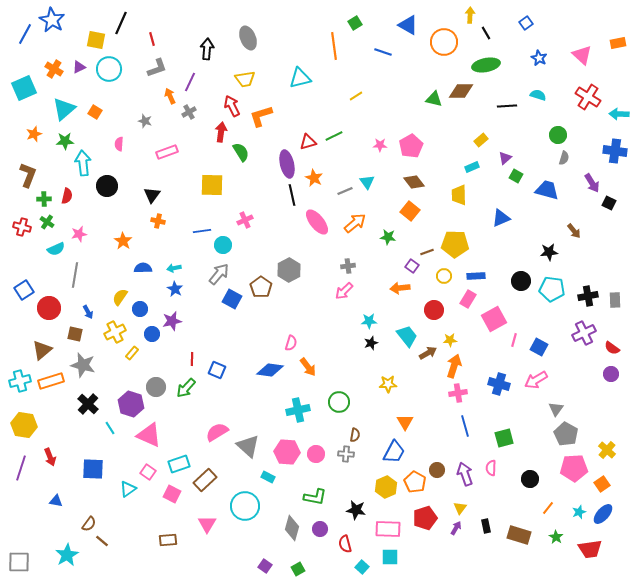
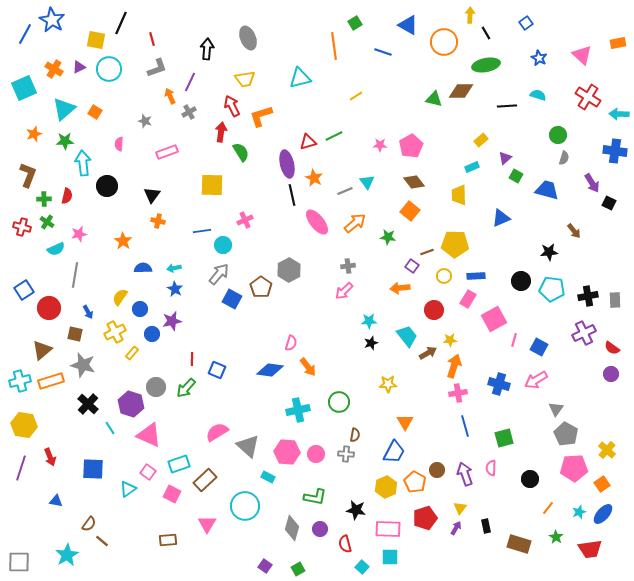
brown rectangle at (519, 535): moved 9 px down
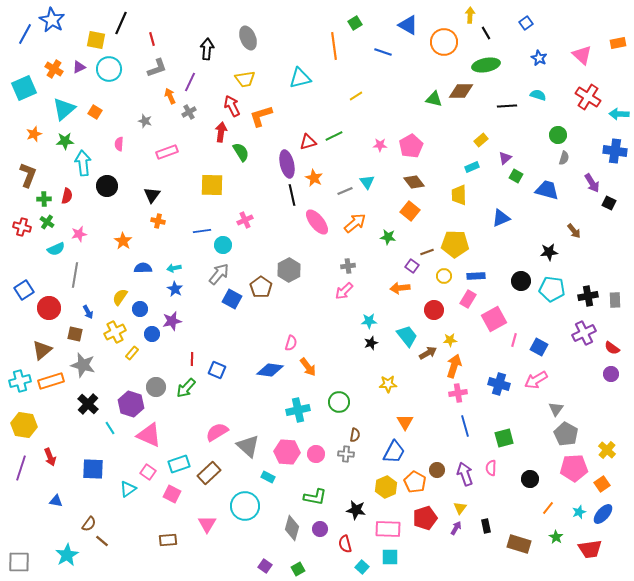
brown rectangle at (205, 480): moved 4 px right, 7 px up
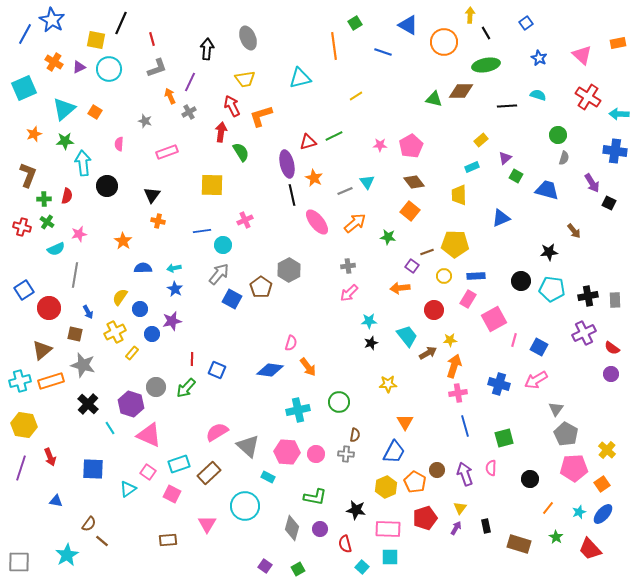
orange cross at (54, 69): moved 7 px up
pink arrow at (344, 291): moved 5 px right, 2 px down
red trapezoid at (590, 549): rotated 55 degrees clockwise
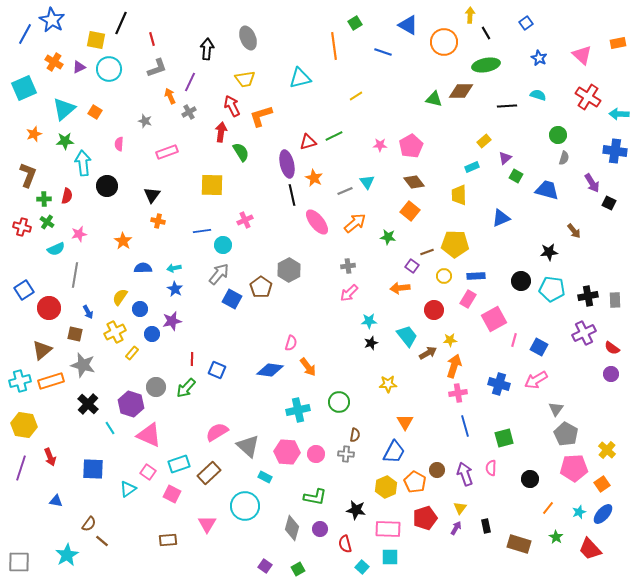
yellow rectangle at (481, 140): moved 3 px right, 1 px down
cyan rectangle at (268, 477): moved 3 px left
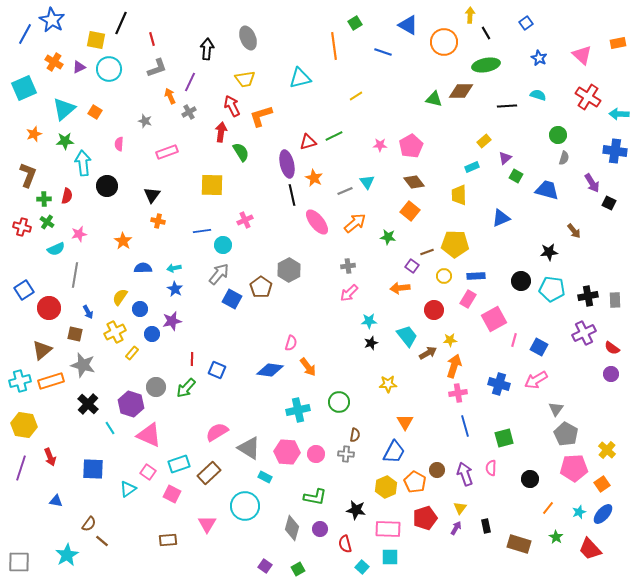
gray triangle at (248, 446): moved 1 px right, 2 px down; rotated 10 degrees counterclockwise
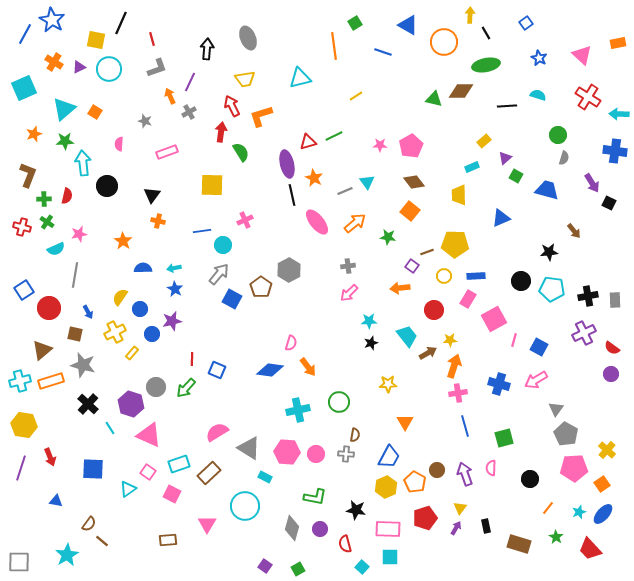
blue trapezoid at (394, 452): moved 5 px left, 5 px down
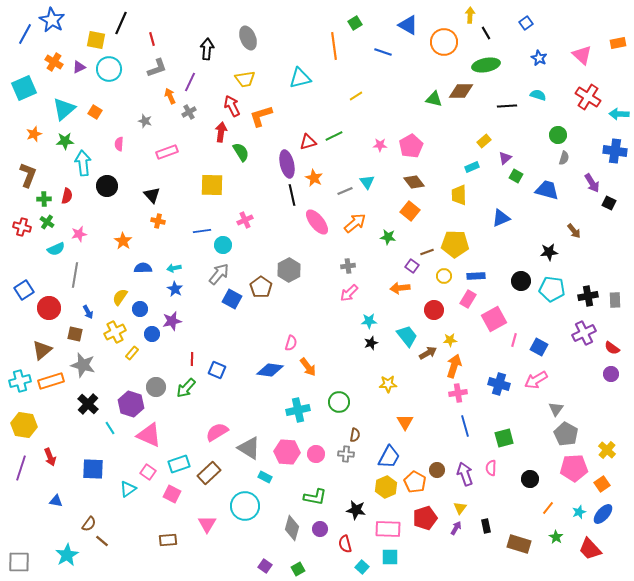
black triangle at (152, 195): rotated 18 degrees counterclockwise
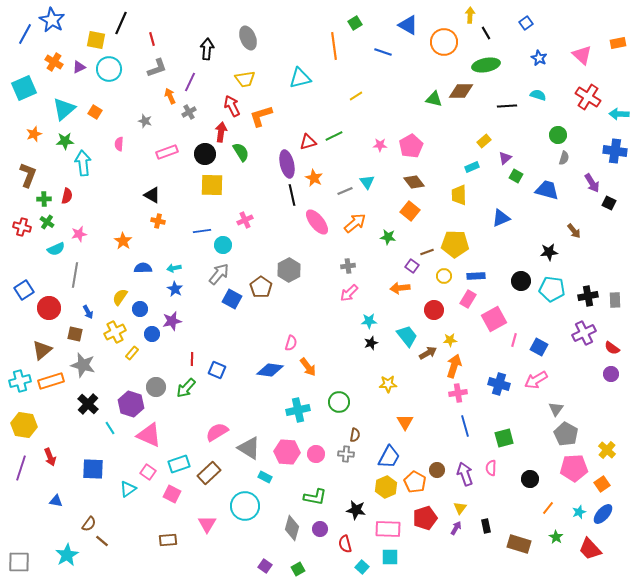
black circle at (107, 186): moved 98 px right, 32 px up
black triangle at (152, 195): rotated 18 degrees counterclockwise
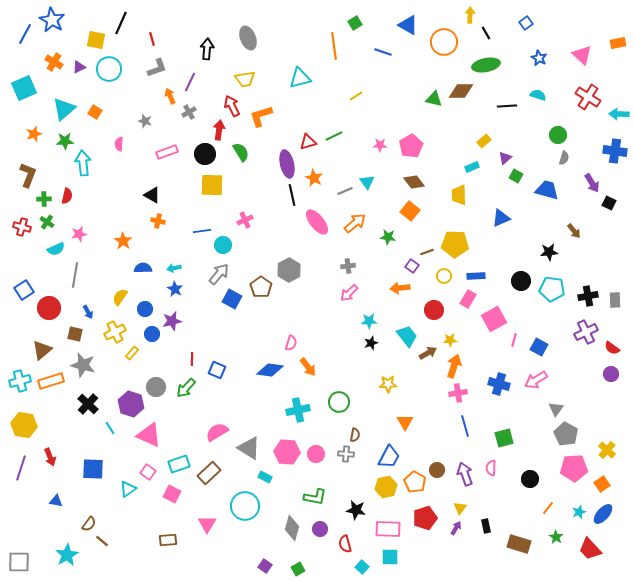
red arrow at (221, 132): moved 2 px left, 2 px up
blue circle at (140, 309): moved 5 px right
purple cross at (584, 333): moved 2 px right, 1 px up
yellow hexagon at (386, 487): rotated 10 degrees clockwise
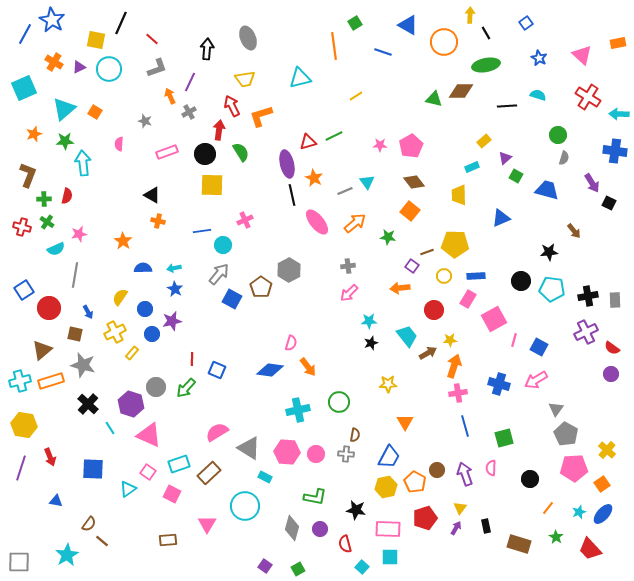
red line at (152, 39): rotated 32 degrees counterclockwise
